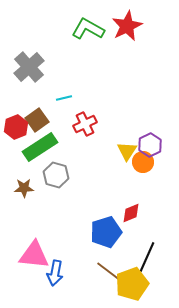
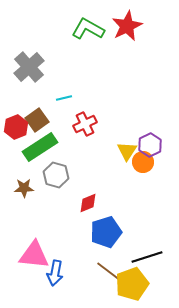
red diamond: moved 43 px left, 10 px up
black line: rotated 48 degrees clockwise
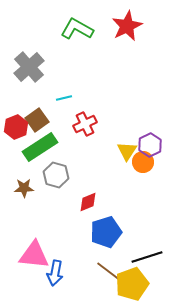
green L-shape: moved 11 px left
red diamond: moved 1 px up
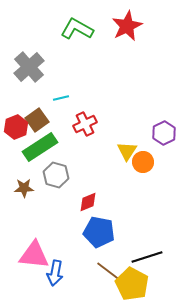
cyan line: moved 3 px left
purple hexagon: moved 14 px right, 12 px up
blue pentagon: moved 7 px left; rotated 28 degrees clockwise
yellow pentagon: rotated 24 degrees counterclockwise
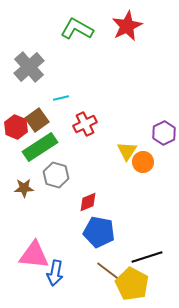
red hexagon: rotated 15 degrees counterclockwise
